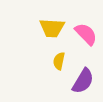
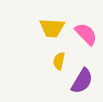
purple semicircle: moved 1 px left
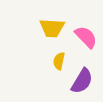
pink semicircle: moved 3 px down
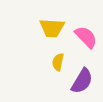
yellow semicircle: moved 1 px left, 1 px down
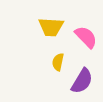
yellow trapezoid: moved 1 px left, 1 px up
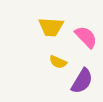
yellow semicircle: rotated 78 degrees counterclockwise
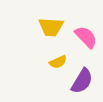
yellow semicircle: rotated 48 degrees counterclockwise
